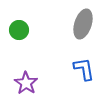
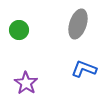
gray ellipse: moved 5 px left
blue L-shape: rotated 60 degrees counterclockwise
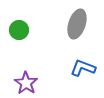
gray ellipse: moved 1 px left
blue L-shape: moved 1 px left, 1 px up
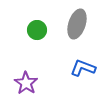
green circle: moved 18 px right
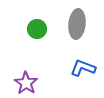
gray ellipse: rotated 12 degrees counterclockwise
green circle: moved 1 px up
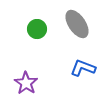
gray ellipse: rotated 40 degrees counterclockwise
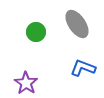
green circle: moved 1 px left, 3 px down
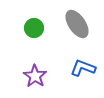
green circle: moved 2 px left, 4 px up
purple star: moved 9 px right, 7 px up
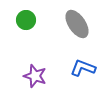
green circle: moved 8 px left, 8 px up
purple star: rotated 15 degrees counterclockwise
